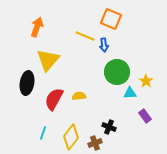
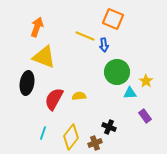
orange square: moved 2 px right
yellow triangle: moved 4 px left, 3 px up; rotated 50 degrees counterclockwise
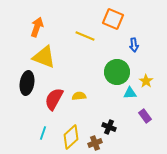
blue arrow: moved 30 px right
yellow diamond: rotated 10 degrees clockwise
